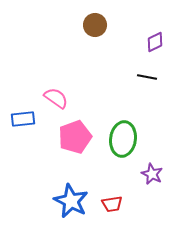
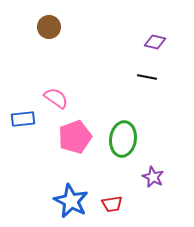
brown circle: moved 46 px left, 2 px down
purple diamond: rotated 40 degrees clockwise
purple star: moved 1 px right, 3 px down
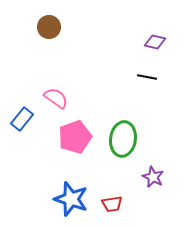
blue rectangle: moved 1 px left; rotated 45 degrees counterclockwise
blue star: moved 2 px up; rotated 8 degrees counterclockwise
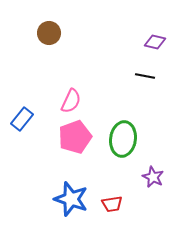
brown circle: moved 6 px down
black line: moved 2 px left, 1 px up
pink semicircle: moved 15 px right, 3 px down; rotated 80 degrees clockwise
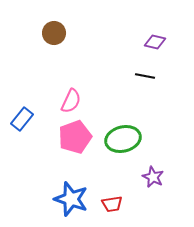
brown circle: moved 5 px right
green ellipse: rotated 68 degrees clockwise
